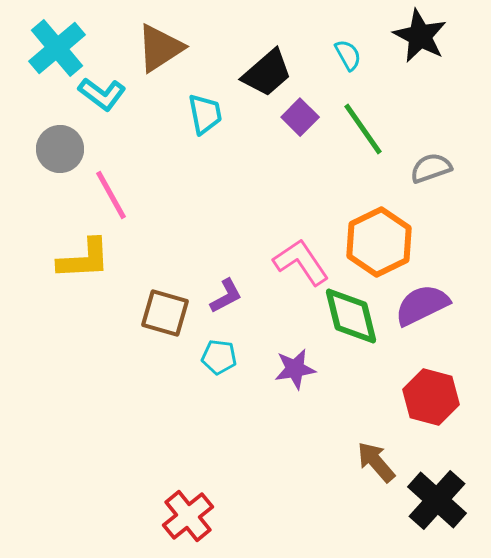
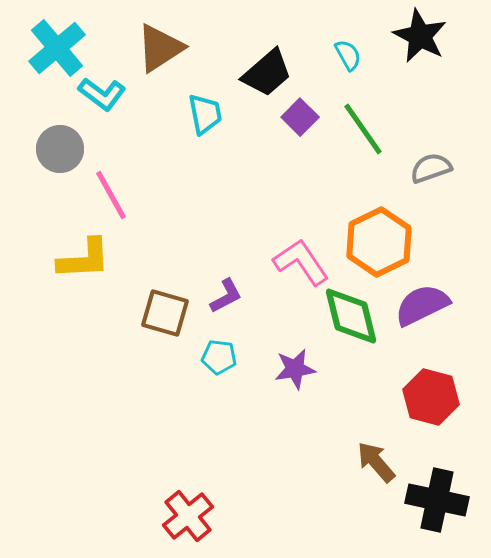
black cross: rotated 30 degrees counterclockwise
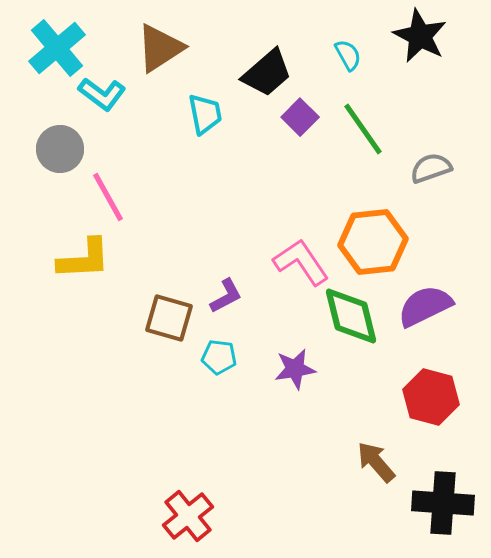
pink line: moved 3 px left, 2 px down
orange hexagon: moved 6 px left; rotated 20 degrees clockwise
purple semicircle: moved 3 px right, 1 px down
brown square: moved 4 px right, 5 px down
black cross: moved 6 px right, 3 px down; rotated 8 degrees counterclockwise
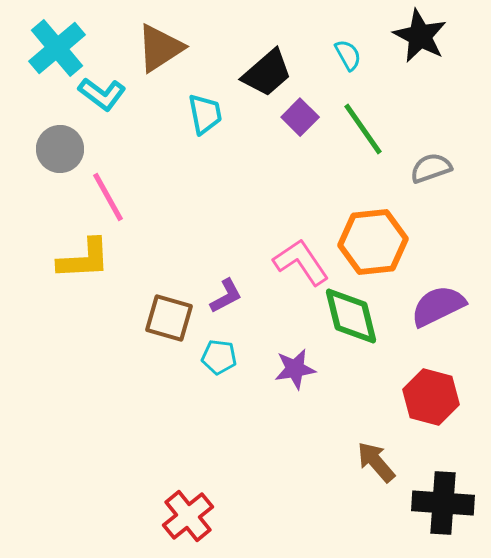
purple semicircle: moved 13 px right
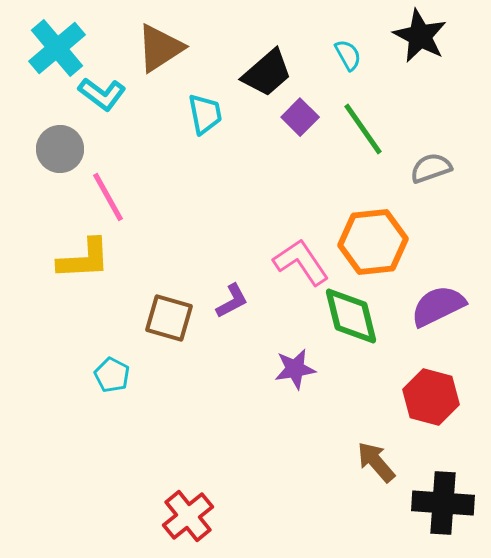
purple L-shape: moved 6 px right, 5 px down
cyan pentagon: moved 107 px left, 18 px down; rotated 20 degrees clockwise
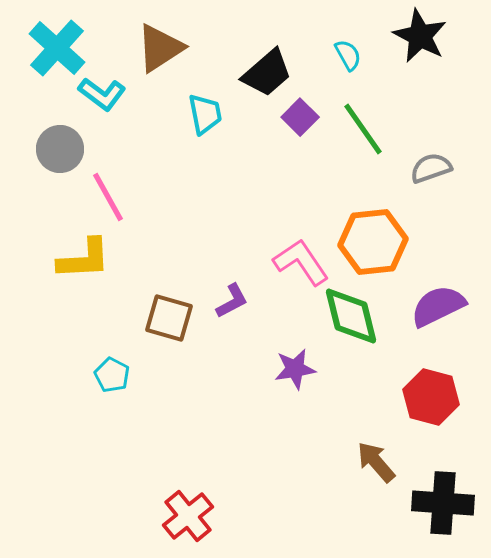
cyan cross: rotated 8 degrees counterclockwise
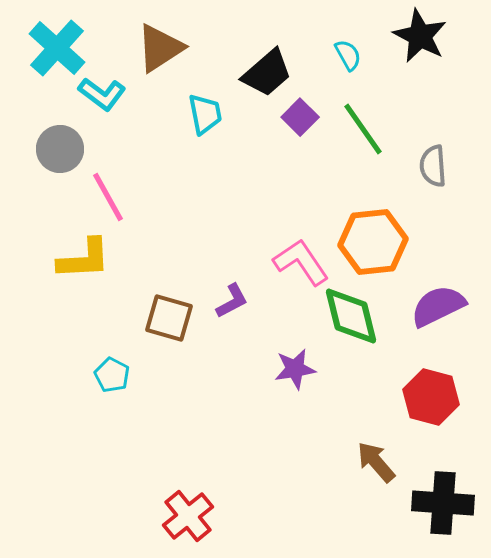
gray semicircle: moved 2 px right, 2 px up; rotated 75 degrees counterclockwise
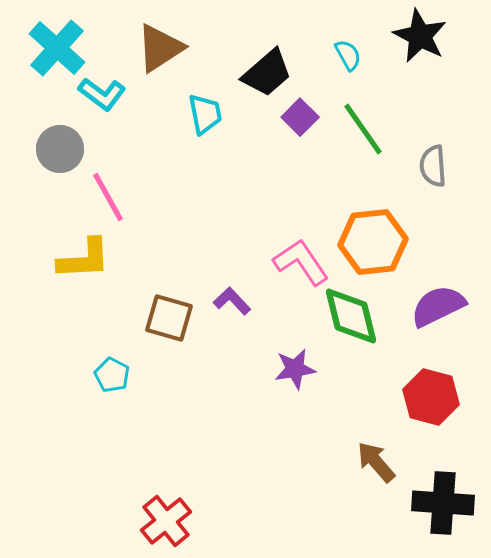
purple L-shape: rotated 105 degrees counterclockwise
red cross: moved 22 px left, 5 px down
